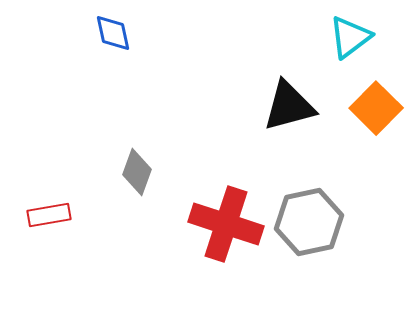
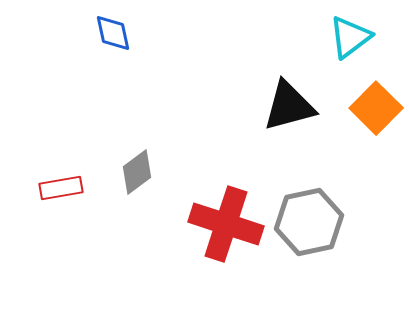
gray diamond: rotated 33 degrees clockwise
red rectangle: moved 12 px right, 27 px up
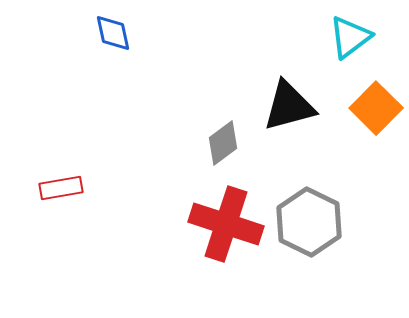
gray diamond: moved 86 px right, 29 px up
gray hexagon: rotated 22 degrees counterclockwise
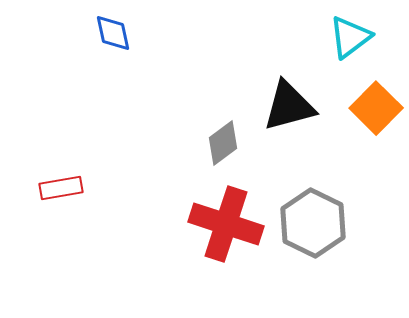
gray hexagon: moved 4 px right, 1 px down
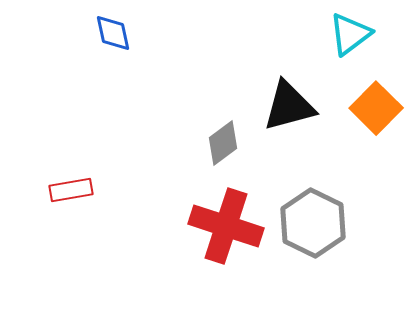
cyan triangle: moved 3 px up
red rectangle: moved 10 px right, 2 px down
red cross: moved 2 px down
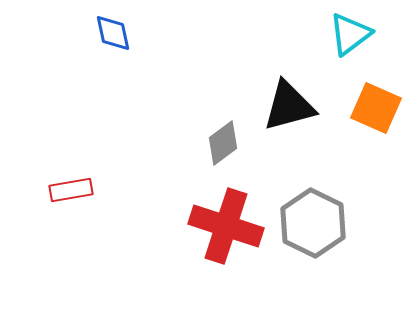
orange square: rotated 21 degrees counterclockwise
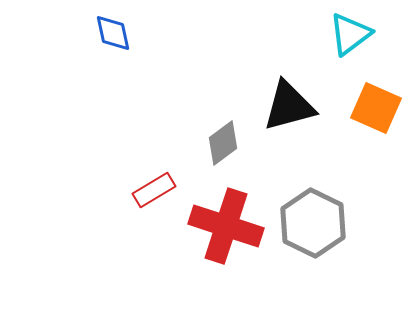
red rectangle: moved 83 px right; rotated 21 degrees counterclockwise
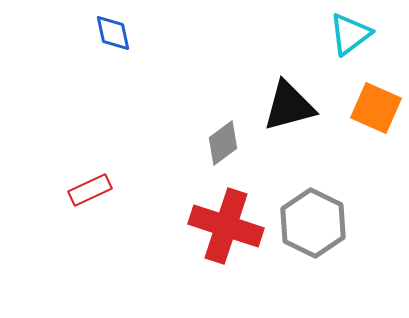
red rectangle: moved 64 px left; rotated 6 degrees clockwise
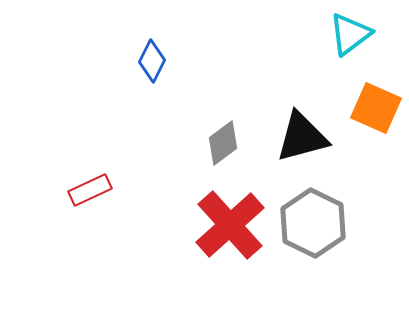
blue diamond: moved 39 px right, 28 px down; rotated 39 degrees clockwise
black triangle: moved 13 px right, 31 px down
red cross: moved 4 px right, 1 px up; rotated 30 degrees clockwise
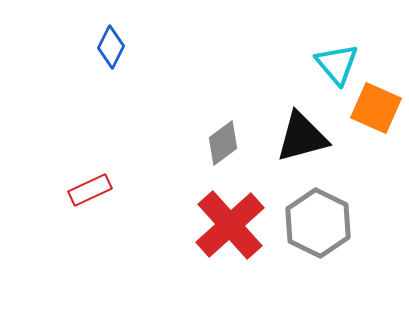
cyan triangle: moved 13 px left, 30 px down; rotated 33 degrees counterclockwise
blue diamond: moved 41 px left, 14 px up
gray hexagon: moved 5 px right
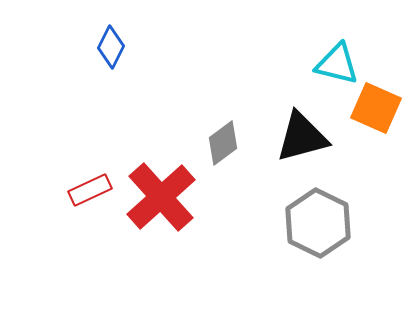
cyan triangle: rotated 36 degrees counterclockwise
red cross: moved 69 px left, 28 px up
